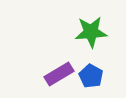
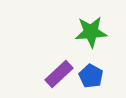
purple rectangle: rotated 12 degrees counterclockwise
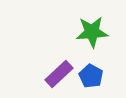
green star: moved 1 px right
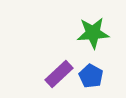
green star: moved 1 px right, 1 px down
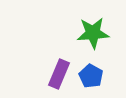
purple rectangle: rotated 24 degrees counterclockwise
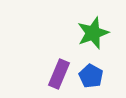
green star: rotated 16 degrees counterclockwise
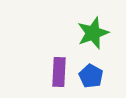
purple rectangle: moved 2 px up; rotated 20 degrees counterclockwise
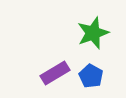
purple rectangle: moved 4 px left, 1 px down; rotated 56 degrees clockwise
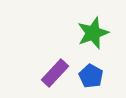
purple rectangle: rotated 16 degrees counterclockwise
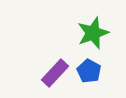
blue pentagon: moved 2 px left, 5 px up
